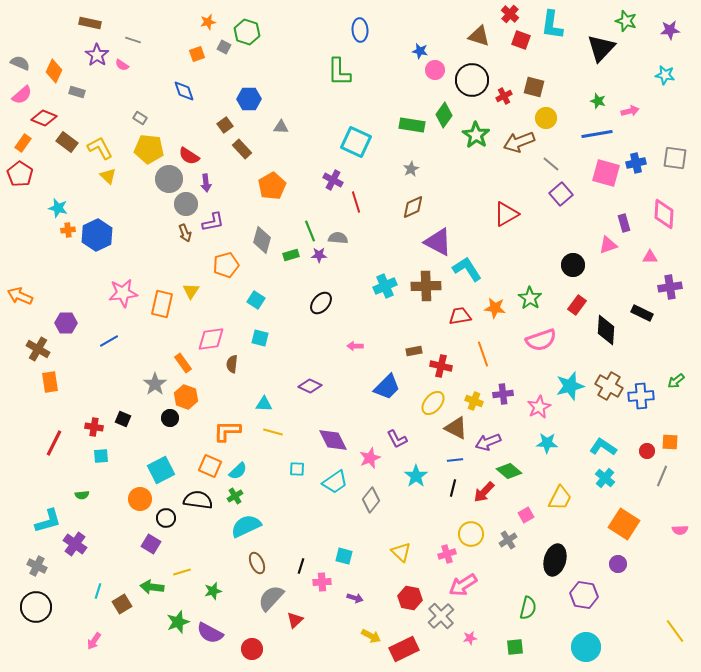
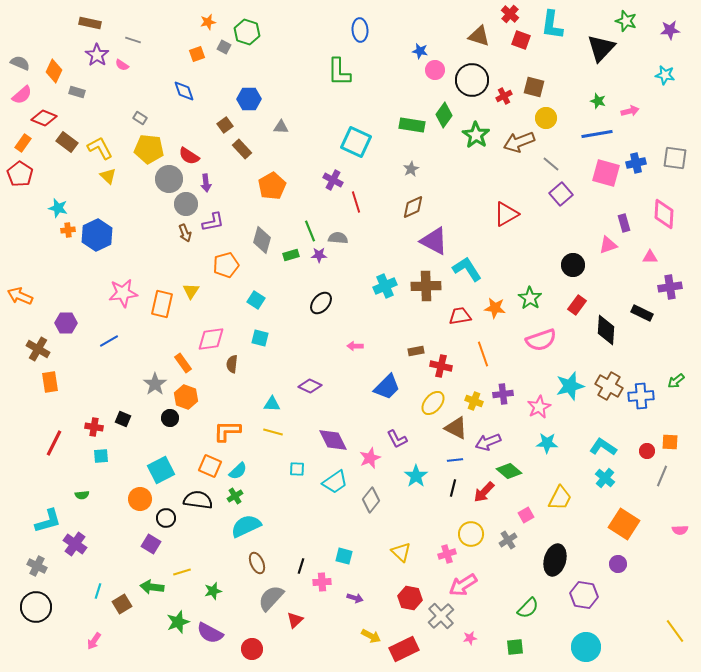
purple triangle at (438, 242): moved 4 px left, 1 px up
brown rectangle at (414, 351): moved 2 px right
cyan triangle at (264, 404): moved 8 px right
green semicircle at (528, 608): rotated 30 degrees clockwise
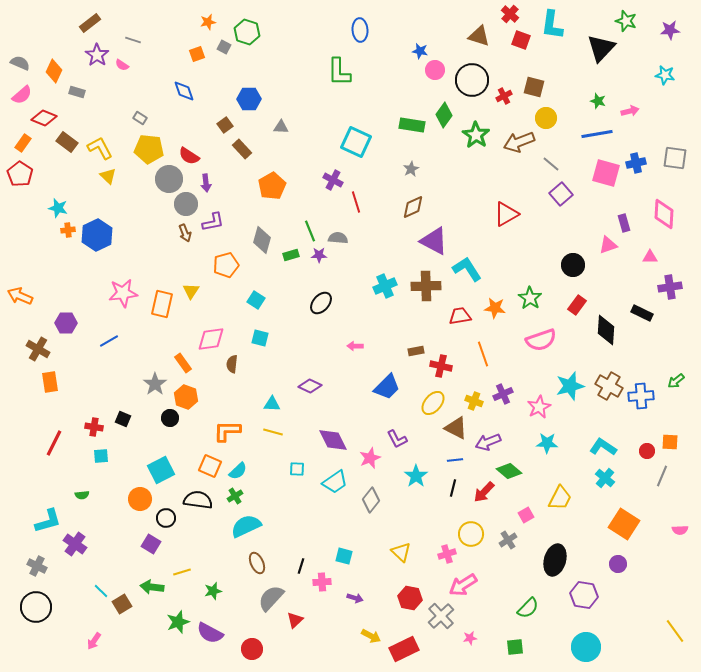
brown rectangle at (90, 23): rotated 50 degrees counterclockwise
purple cross at (503, 394): rotated 18 degrees counterclockwise
cyan line at (98, 591): moved 3 px right; rotated 63 degrees counterclockwise
